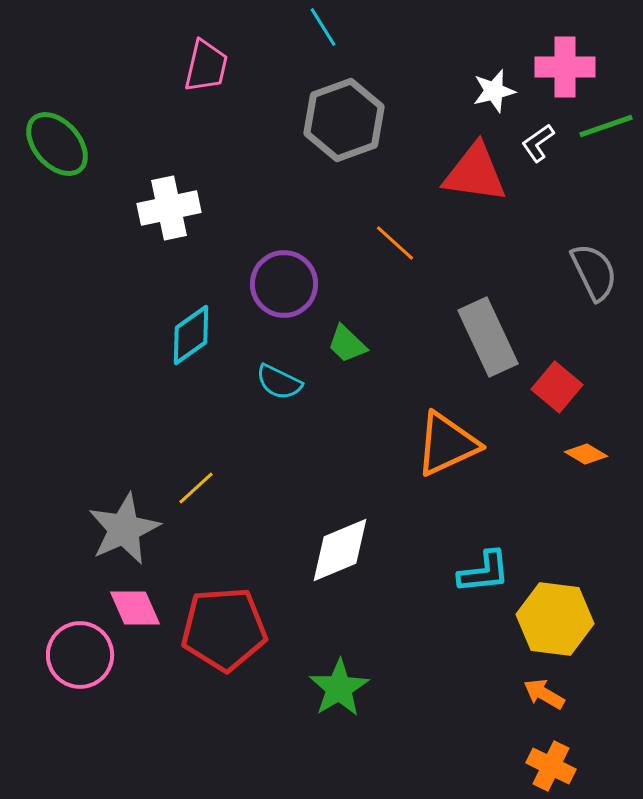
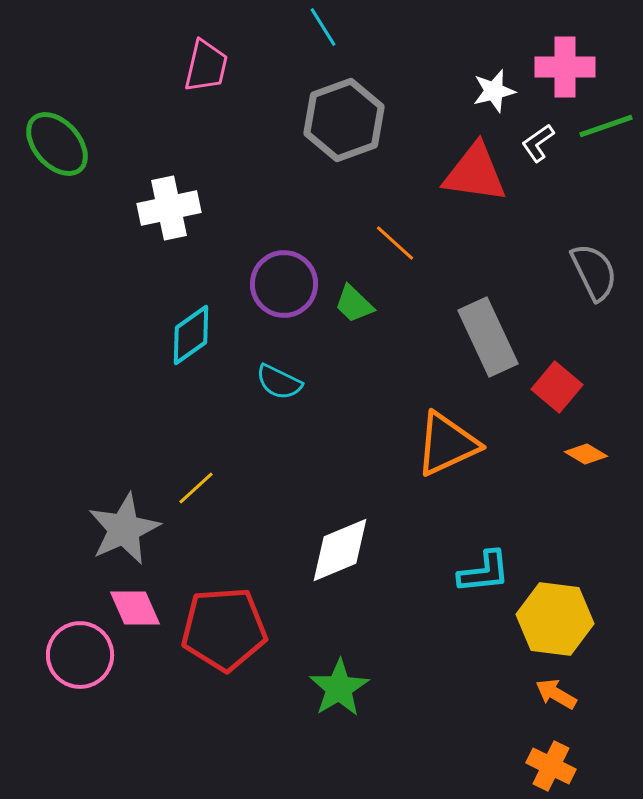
green trapezoid: moved 7 px right, 40 px up
orange arrow: moved 12 px right
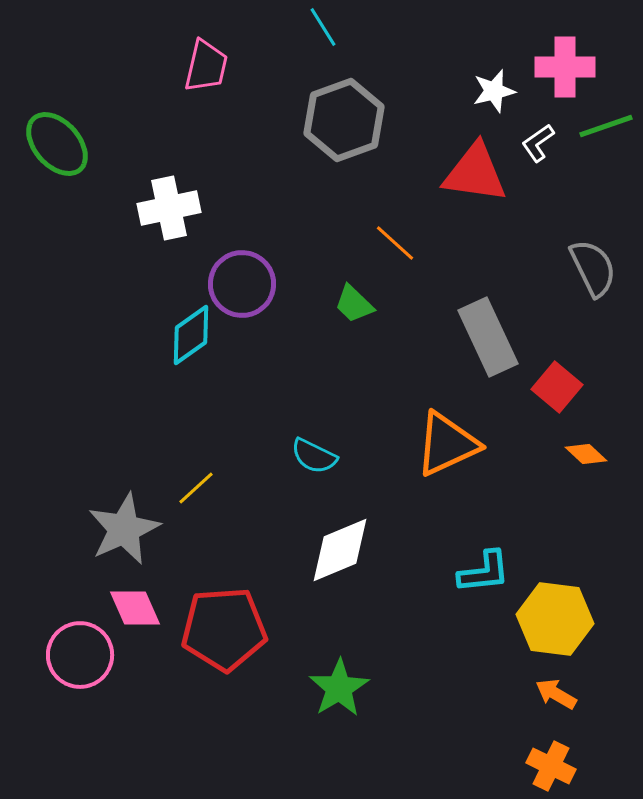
gray semicircle: moved 1 px left, 4 px up
purple circle: moved 42 px left
cyan semicircle: moved 35 px right, 74 px down
orange diamond: rotated 12 degrees clockwise
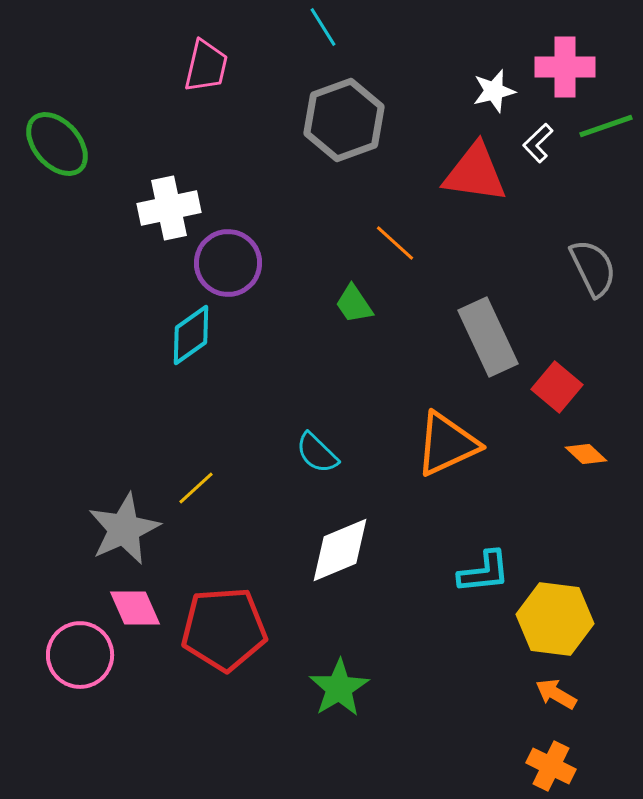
white L-shape: rotated 9 degrees counterclockwise
purple circle: moved 14 px left, 21 px up
green trapezoid: rotated 12 degrees clockwise
cyan semicircle: moved 3 px right, 3 px up; rotated 18 degrees clockwise
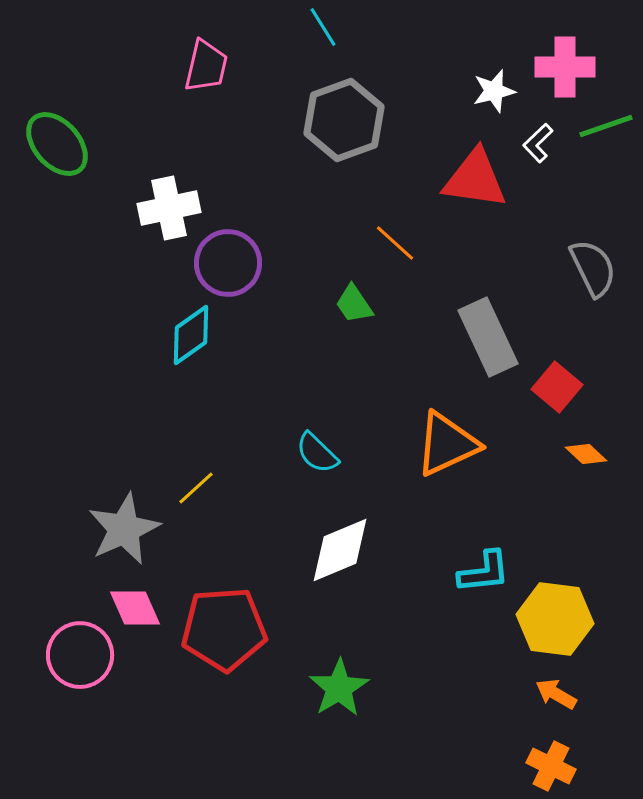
red triangle: moved 6 px down
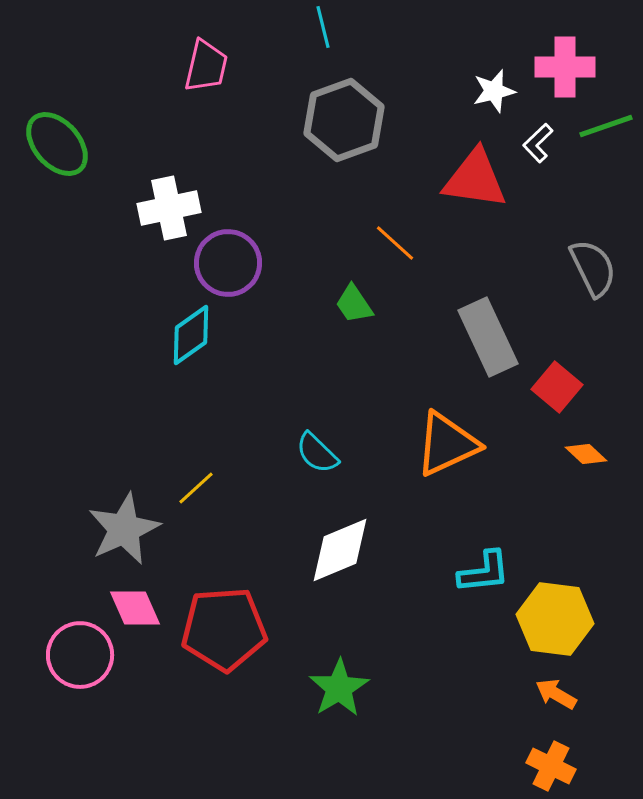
cyan line: rotated 18 degrees clockwise
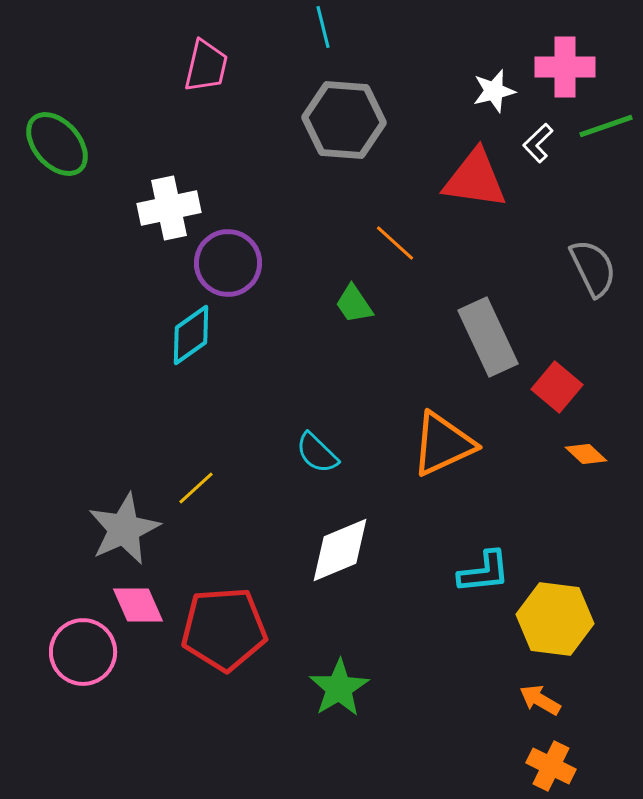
gray hexagon: rotated 24 degrees clockwise
orange triangle: moved 4 px left
pink diamond: moved 3 px right, 3 px up
pink circle: moved 3 px right, 3 px up
orange arrow: moved 16 px left, 6 px down
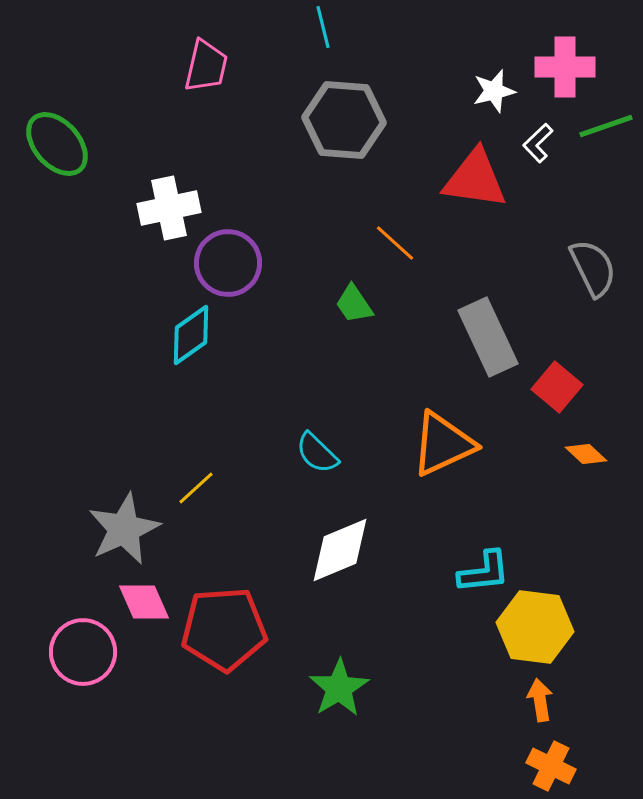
pink diamond: moved 6 px right, 3 px up
yellow hexagon: moved 20 px left, 8 px down
orange arrow: rotated 51 degrees clockwise
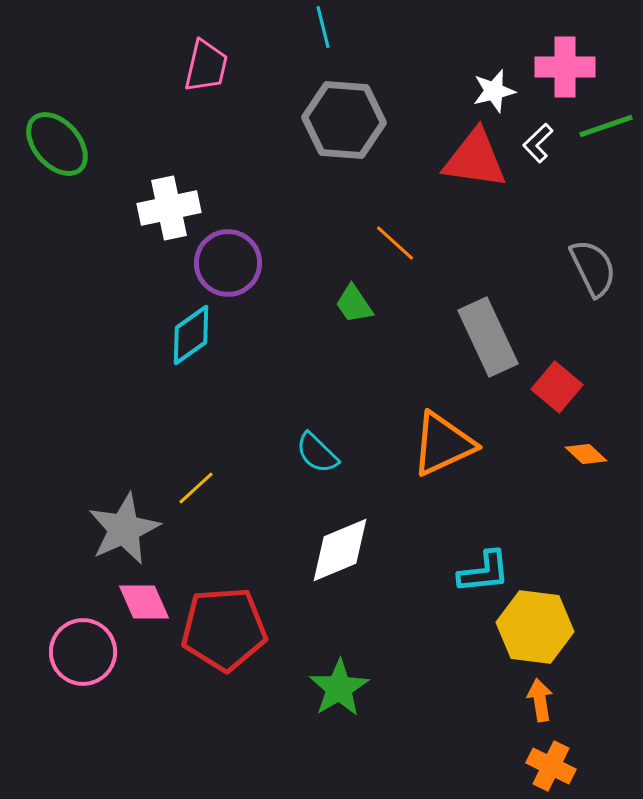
red triangle: moved 20 px up
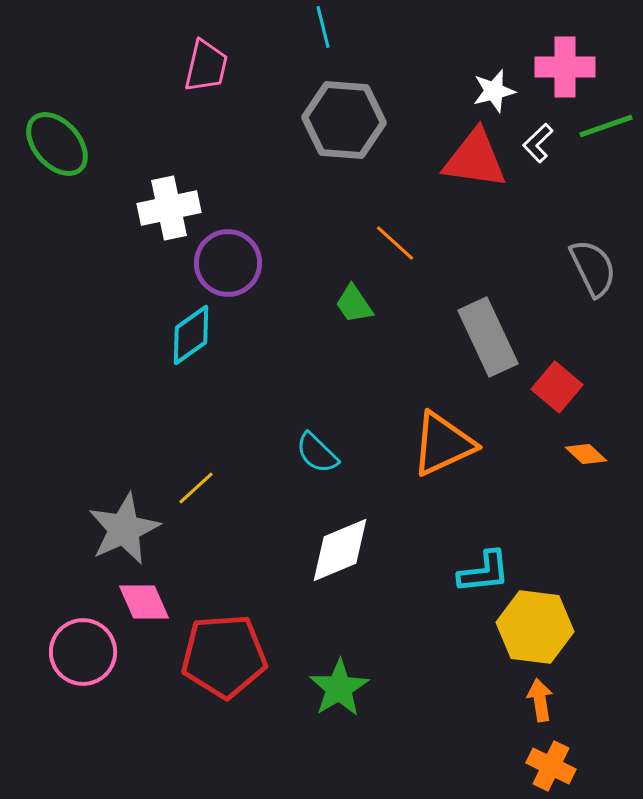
red pentagon: moved 27 px down
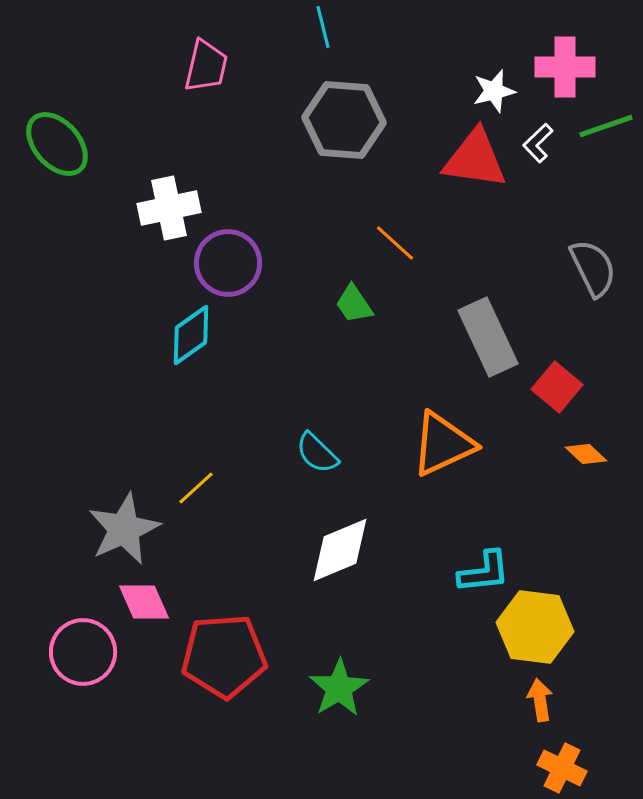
orange cross: moved 11 px right, 2 px down
